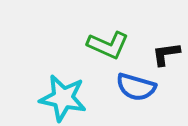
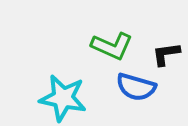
green L-shape: moved 4 px right, 1 px down
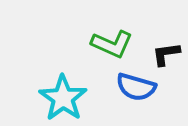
green L-shape: moved 2 px up
cyan star: rotated 24 degrees clockwise
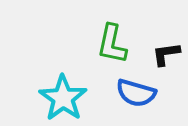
green L-shape: rotated 78 degrees clockwise
blue semicircle: moved 6 px down
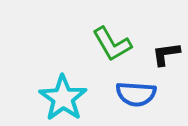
green L-shape: rotated 42 degrees counterclockwise
blue semicircle: moved 1 px down; rotated 12 degrees counterclockwise
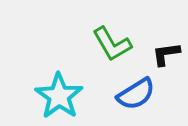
blue semicircle: rotated 36 degrees counterclockwise
cyan star: moved 4 px left, 2 px up
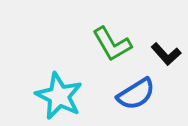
black L-shape: rotated 124 degrees counterclockwise
cyan star: rotated 9 degrees counterclockwise
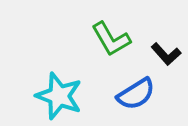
green L-shape: moved 1 px left, 5 px up
cyan star: rotated 6 degrees counterclockwise
